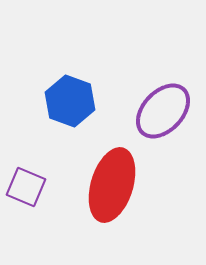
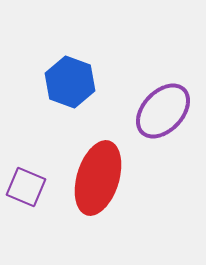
blue hexagon: moved 19 px up
red ellipse: moved 14 px left, 7 px up
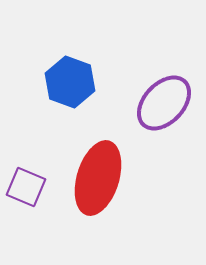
purple ellipse: moved 1 px right, 8 px up
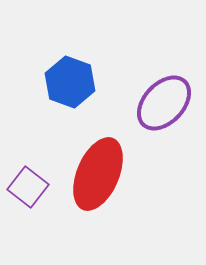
red ellipse: moved 4 px up; rotated 6 degrees clockwise
purple square: moved 2 px right; rotated 15 degrees clockwise
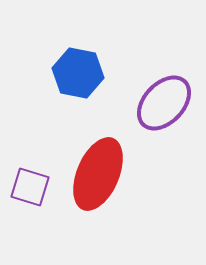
blue hexagon: moved 8 px right, 9 px up; rotated 9 degrees counterclockwise
purple square: moved 2 px right; rotated 21 degrees counterclockwise
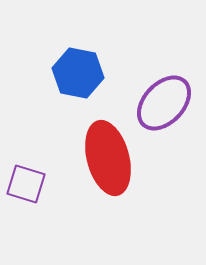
red ellipse: moved 10 px right, 16 px up; rotated 38 degrees counterclockwise
purple square: moved 4 px left, 3 px up
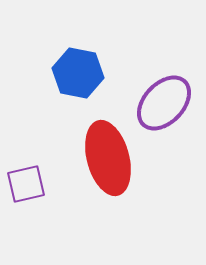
purple square: rotated 30 degrees counterclockwise
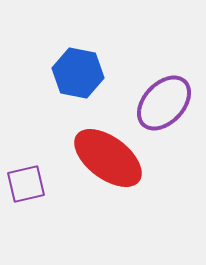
red ellipse: rotated 38 degrees counterclockwise
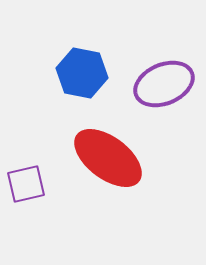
blue hexagon: moved 4 px right
purple ellipse: moved 19 px up; rotated 24 degrees clockwise
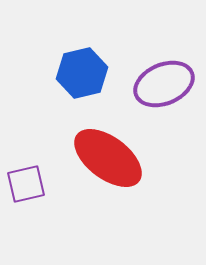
blue hexagon: rotated 24 degrees counterclockwise
